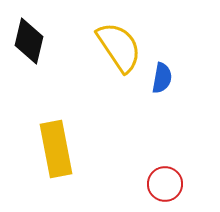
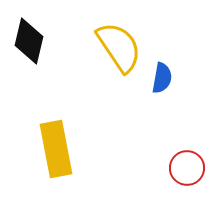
red circle: moved 22 px right, 16 px up
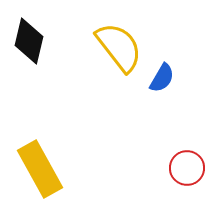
yellow semicircle: rotated 4 degrees counterclockwise
blue semicircle: rotated 20 degrees clockwise
yellow rectangle: moved 16 px left, 20 px down; rotated 18 degrees counterclockwise
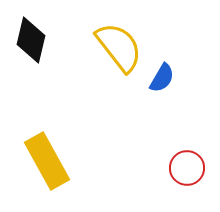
black diamond: moved 2 px right, 1 px up
yellow rectangle: moved 7 px right, 8 px up
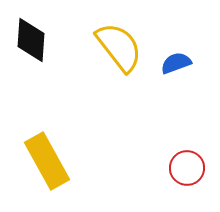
black diamond: rotated 9 degrees counterclockwise
blue semicircle: moved 14 px right, 15 px up; rotated 140 degrees counterclockwise
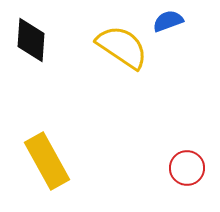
yellow semicircle: moved 3 px right; rotated 18 degrees counterclockwise
blue semicircle: moved 8 px left, 42 px up
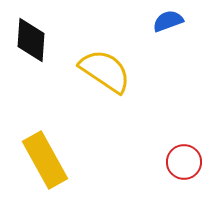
yellow semicircle: moved 17 px left, 24 px down
yellow rectangle: moved 2 px left, 1 px up
red circle: moved 3 px left, 6 px up
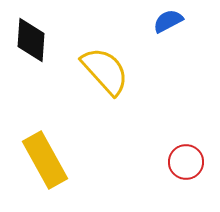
blue semicircle: rotated 8 degrees counterclockwise
yellow semicircle: rotated 14 degrees clockwise
red circle: moved 2 px right
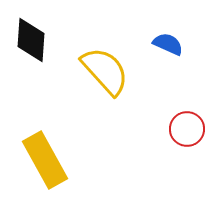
blue semicircle: moved 23 px down; rotated 52 degrees clockwise
red circle: moved 1 px right, 33 px up
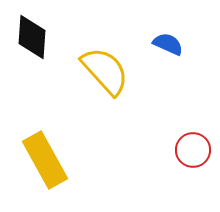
black diamond: moved 1 px right, 3 px up
red circle: moved 6 px right, 21 px down
